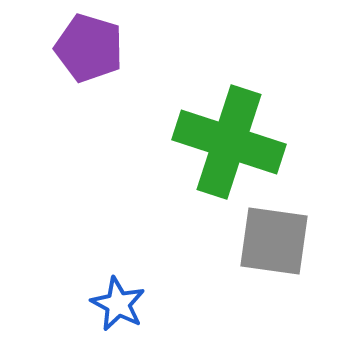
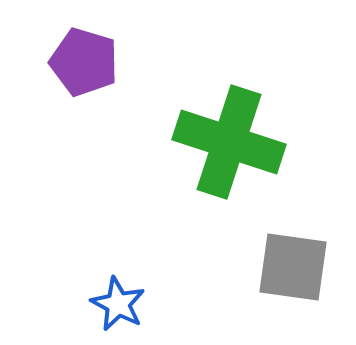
purple pentagon: moved 5 px left, 14 px down
gray square: moved 19 px right, 26 px down
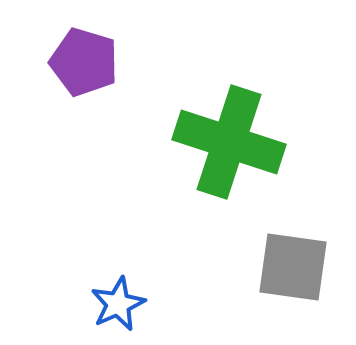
blue star: rotated 20 degrees clockwise
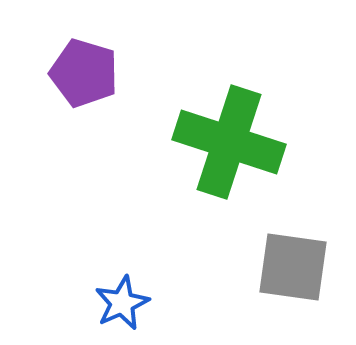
purple pentagon: moved 11 px down
blue star: moved 4 px right, 1 px up
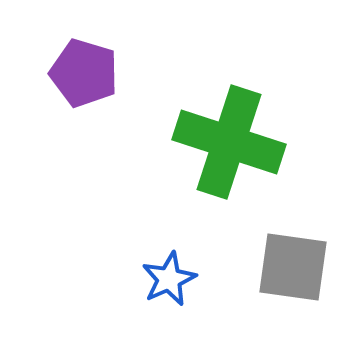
blue star: moved 47 px right, 24 px up
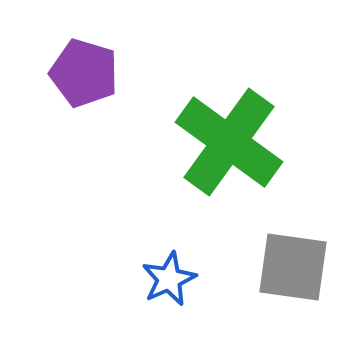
green cross: rotated 18 degrees clockwise
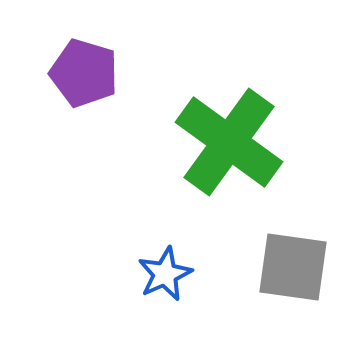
blue star: moved 4 px left, 5 px up
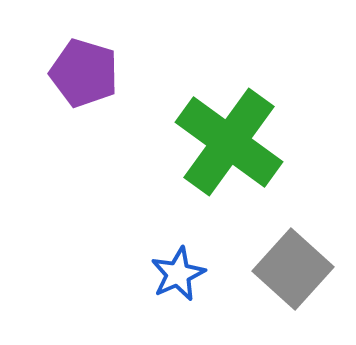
gray square: moved 2 px down; rotated 34 degrees clockwise
blue star: moved 13 px right
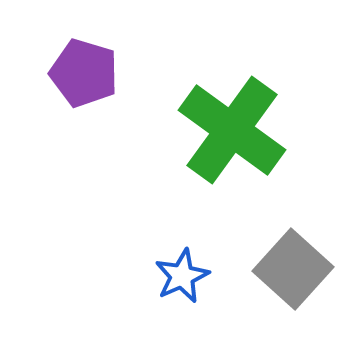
green cross: moved 3 px right, 12 px up
blue star: moved 4 px right, 2 px down
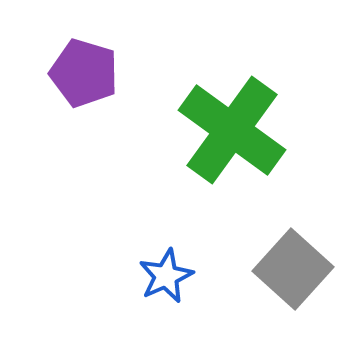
blue star: moved 16 px left
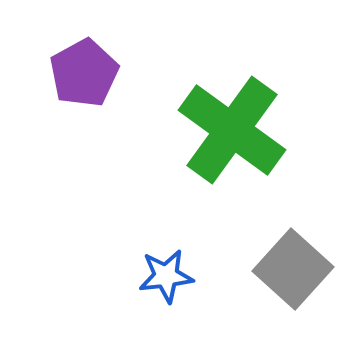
purple pentagon: rotated 26 degrees clockwise
blue star: rotated 18 degrees clockwise
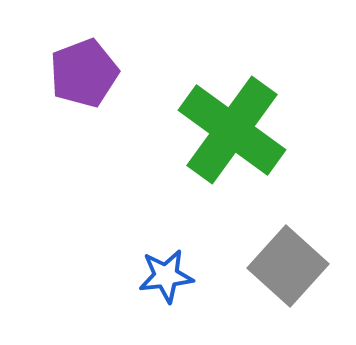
purple pentagon: rotated 8 degrees clockwise
gray square: moved 5 px left, 3 px up
